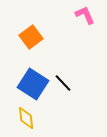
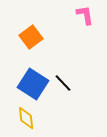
pink L-shape: rotated 15 degrees clockwise
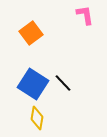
orange square: moved 4 px up
yellow diamond: moved 11 px right; rotated 15 degrees clockwise
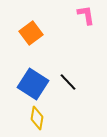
pink L-shape: moved 1 px right
black line: moved 5 px right, 1 px up
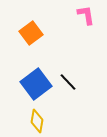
blue square: moved 3 px right; rotated 20 degrees clockwise
yellow diamond: moved 3 px down
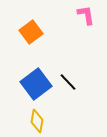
orange square: moved 1 px up
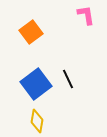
black line: moved 3 px up; rotated 18 degrees clockwise
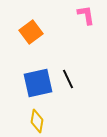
blue square: moved 2 px right, 1 px up; rotated 24 degrees clockwise
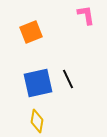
orange square: rotated 15 degrees clockwise
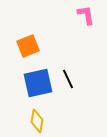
orange square: moved 3 px left, 14 px down
